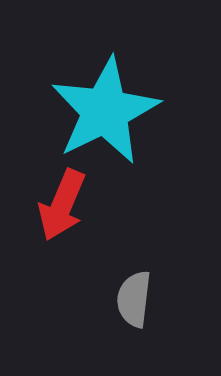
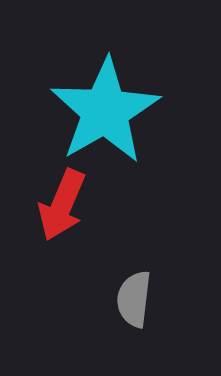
cyan star: rotated 4 degrees counterclockwise
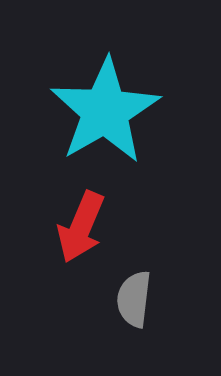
red arrow: moved 19 px right, 22 px down
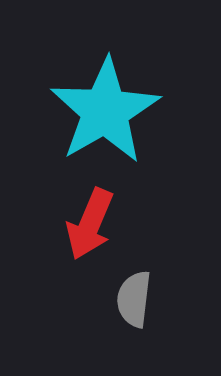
red arrow: moved 9 px right, 3 px up
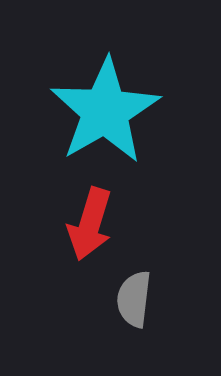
red arrow: rotated 6 degrees counterclockwise
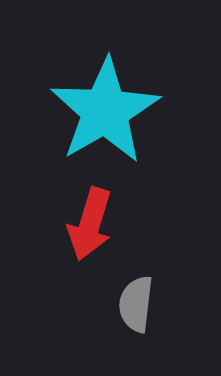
gray semicircle: moved 2 px right, 5 px down
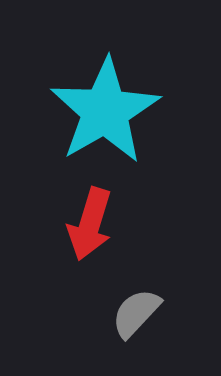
gray semicircle: moved 9 px down; rotated 36 degrees clockwise
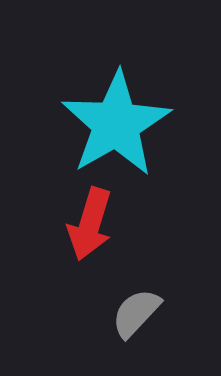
cyan star: moved 11 px right, 13 px down
